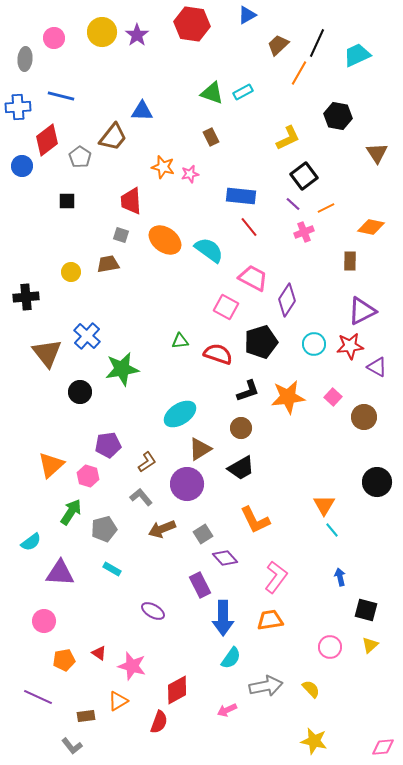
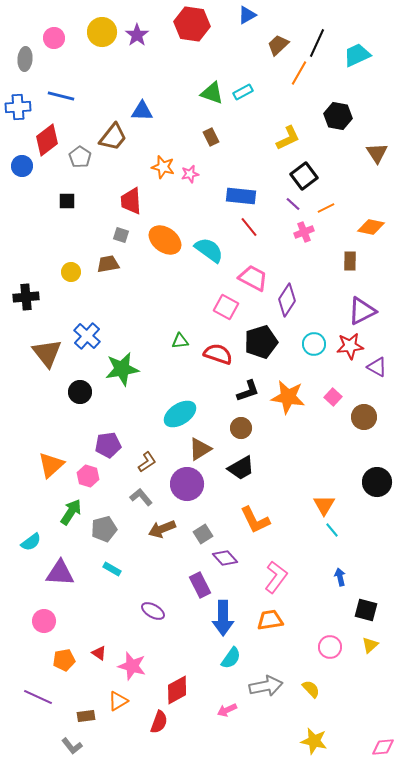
orange star at (288, 397): rotated 16 degrees clockwise
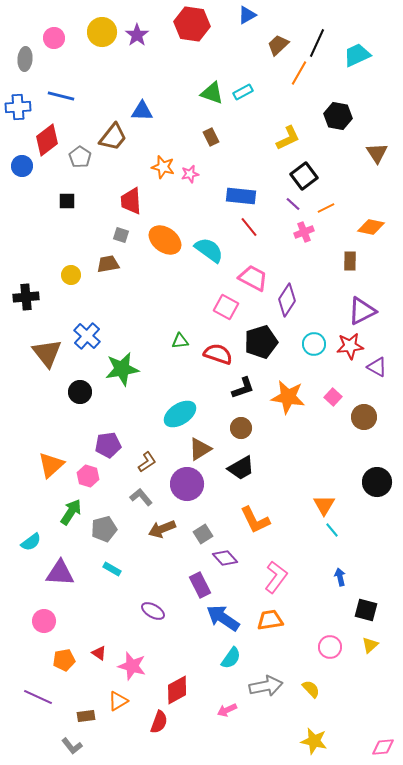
yellow circle at (71, 272): moved 3 px down
black L-shape at (248, 391): moved 5 px left, 3 px up
blue arrow at (223, 618): rotated 124 degrees clockwise
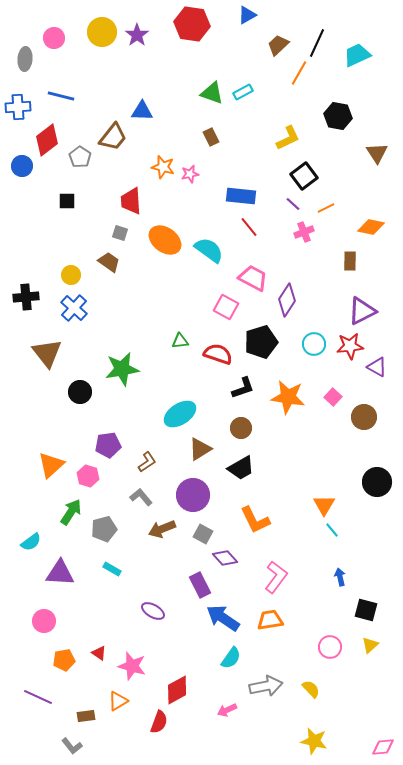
gray square at (121, 235): moved 1 px left, 2 px up
brown trapezoid at (108, 264): moved 1 px right, 2 px up; rotated 45 degrees clockwise
blue cross at (87, 336): moved 13 px left, 28 px up
purple circle at (187, 484): moved 6 px right, 11 px down
gray square at (203, 534): rotated 30 degrees counterclockwise
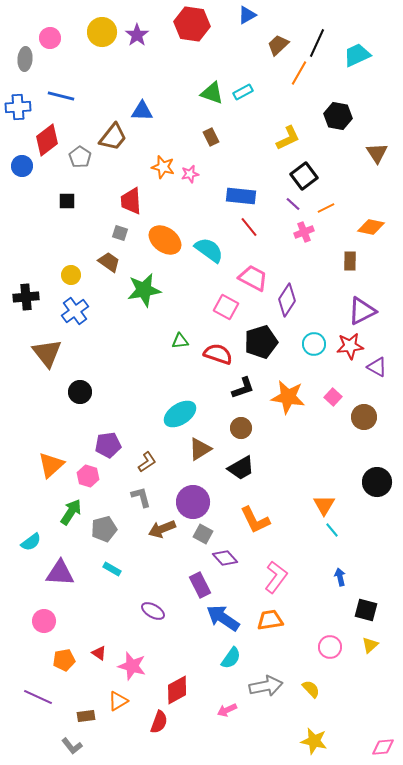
pink circle at (54, 38): moved 4 px left
blue cross at (74, 308): moved 1 px right, 3 px down; rotated 12 degrees clockwise
green star at (122, 369): moved 22 px right, 79 px up
purple circle at (193, 495): moved 7 px down
gray L-shape at (141, 497): rotated 25 degrees clockwise
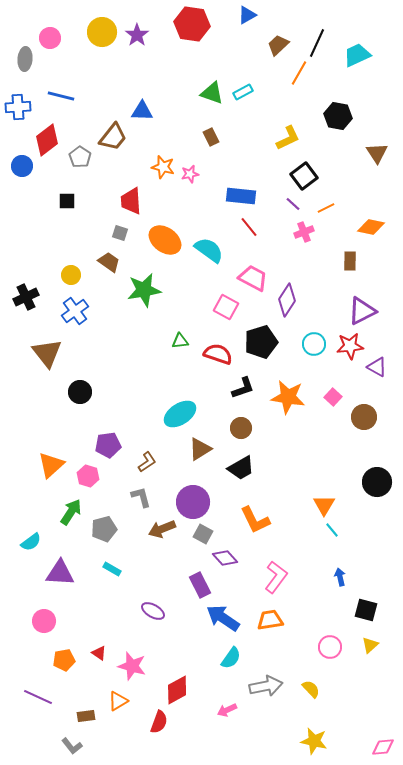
black cross at (26, 297): rotated 20 degrees counterclockwise
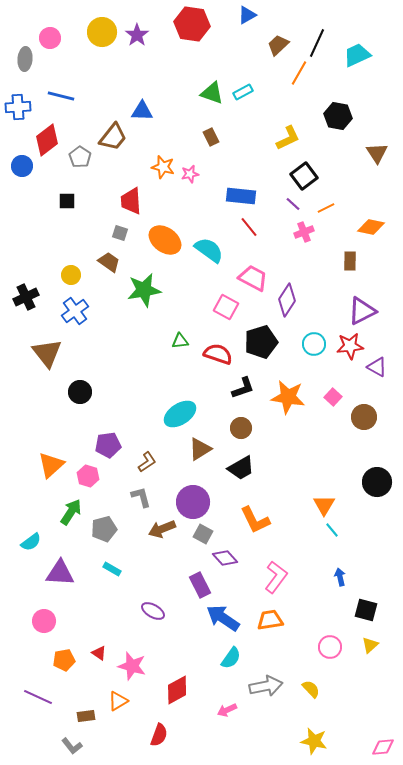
red semicircle at (159, 722): moved 13 px down
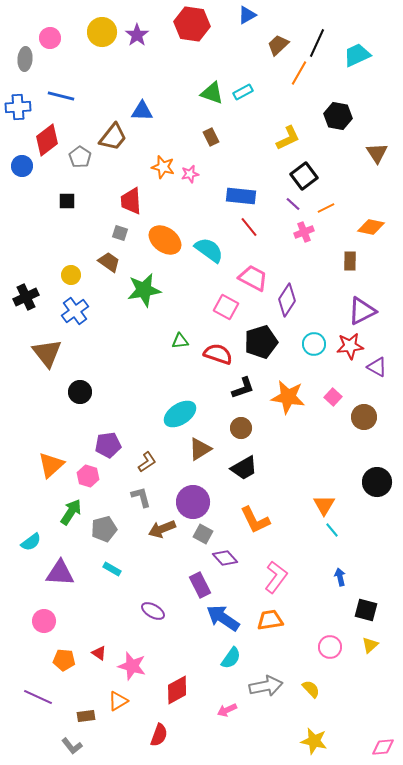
black trapezoid at (241, 468): moved 3 px right
orange pentagon at (64, 660): rotated 15 degrees clockwise
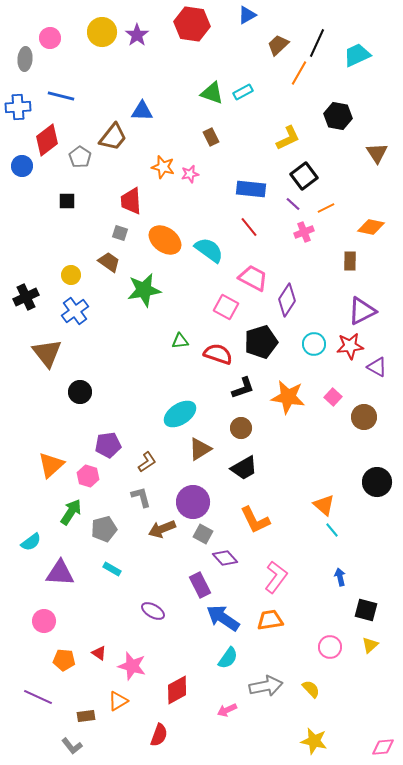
blue rectangle at (241, 196): moved 10 px right, 7 px up
orange triangle at (324, 505): rotated 20 degrees counterclockwise
cyan semicircle at (231, 658): moved 3 px left
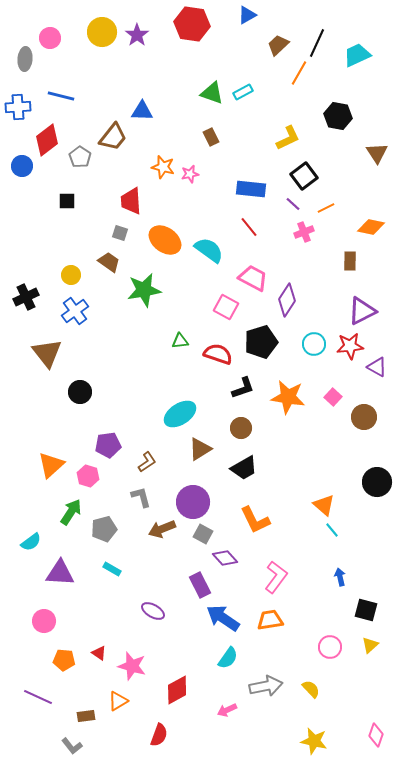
pink diamond at (383, 747): moved 7 px left, 12 px up; rotated 65 degrees counterclockwise
